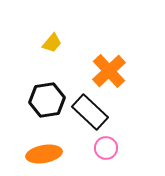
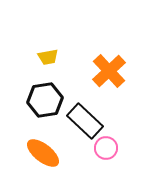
yellow trapezoid: moved 4 px left, 14 px down; rotated 40 degrees clockwise
black hexagon: moved 2 px left
black rectangle: moved 5 px left, 9 px down
orange ellipse: moved 1 px left, 1 px up; rotated 48 degrees clockwise
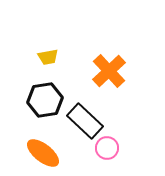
pink circle: moved 1 px right
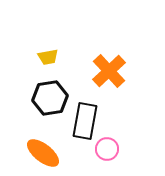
black hexagon: moved 5 px right, 2 px up
black rectangle: rotated 57 degrees clockwise
pink circle: moved 1 px down
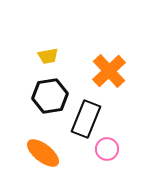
yellow trapezoid: moved 1 px up
black hexagon: moved 2 px up
black rectangle: moved 1 px right, 2 px up; rotated 12 degrees clockwise
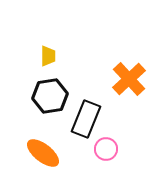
yellow trapezoid: rotated 80 degrees counterclockwise
orange cross: moved 20 px right, 8 px down
pink circle: moved 1 px left
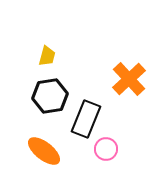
yellow trapezoid: moved 1 px left; rotated 15 degrees clockwise
orange ellipse: moved 1 px right, 2 px up
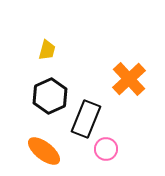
yellow trapezoid: moved 6 px up
black hexagon: rotated 16 degrees counterclockwise
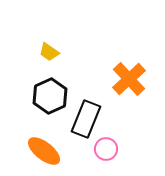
yellow trapezoid: moved 2 px right, 2 px down; rotated 110 degrees clockwise
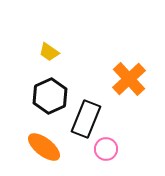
orange ellipse: moved 4 px up
